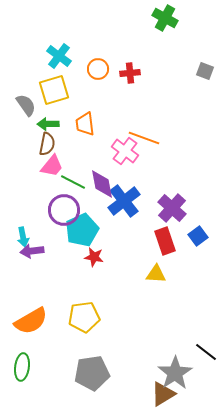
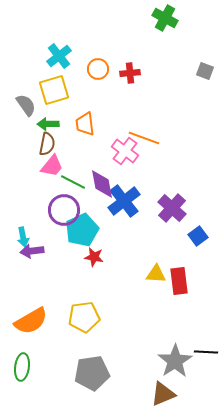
cyan cross: rotated 15 degrees clockwise
red rectangle: moved 14 px right, 40 px down; rotated 12 degrees clockwise
black line: rotated 35 degrees counterclockwise
gray star: moved 12 px up
brown triangle: rotated 8 degrees clockwise
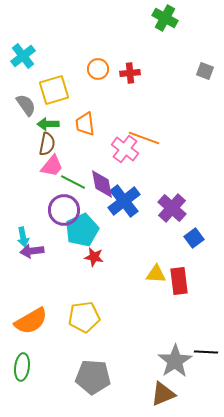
cyan cross: moved 36 px left
pink cross: moved 2 px up
blue square: moved 4 px left, 2 px down
gray pentagon: moved 1 px right, 4 px down; rotated 12 degrees clockwise
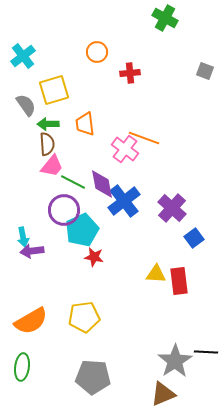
orange circle: moved 1 px left, 17 px up
brown semicircle: rotated 15 degrees counterclockwise
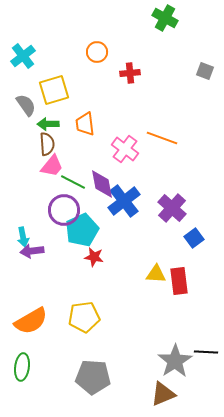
orange line: moved 18 px right
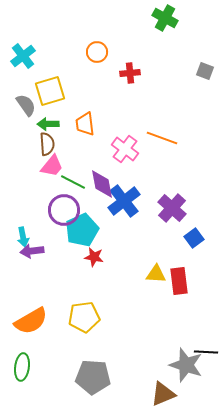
yellow square: moved 4 px left, 1 px down
gray star: moved 11 px right, 4 px down; rotated 20 degrees counterclockwise
